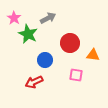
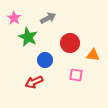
green star: moved 3 px down
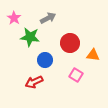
green star: moved 2 px right; rotated 18 degrees counterclockwise
pink square: rotated 24 degrees clockwise
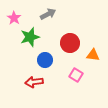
gray arrow: moved 4 px up
green star: rotated 24 degrees counterclockwise
red arrow: rotated 18 degrees clockwise
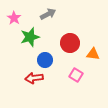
orange triangle: moved 1 px up
red arrow: moved 4 px up
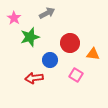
gray arrow: moved 1 px left, 1 px up
blue circle: moved 5 px right
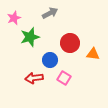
gray arrow: moved 3 px right
pink star: rotated 16 degrees clockwise
pink square: moved 12 px left, 3 px down
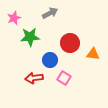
green star: rotated 12 degrees clockwise
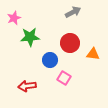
gray arrow: moved 23 px right, 1 px up
red arrow: moved 7 px left, 8 px down
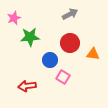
gray arrow: moved 3 px left, 2 px down
pink square: moved 1 px left, 1 px up
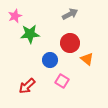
pink star: moved 1 px right, 2 px up
green star: moved 3 px up
orange triangle: moved 6 px left, 5 px down; rotated 32 degrees clockwise
pink square: moved 1 px left, 4 px down
red arrow: rotated 36 degrees counterclockwise
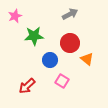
green star: moved 4 px right, 2 px down
